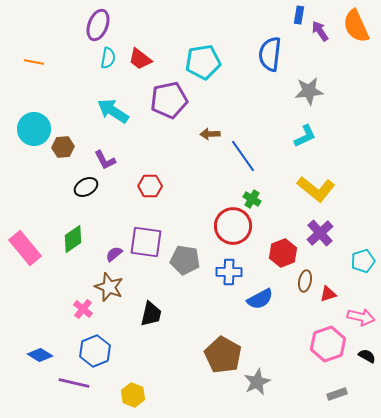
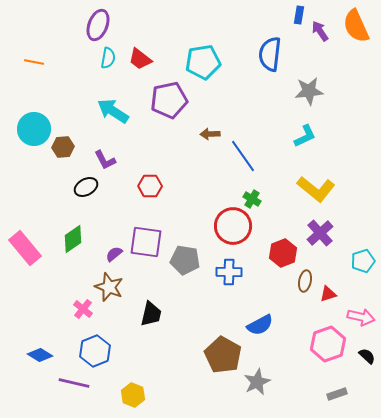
blue semicircle at (260, 299): moved 26 px down
black semicircle at (367, 356): rotated 12 degrees clockwise
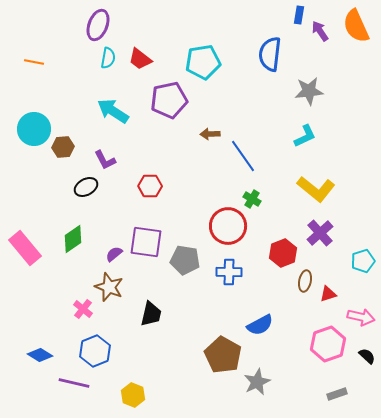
red circle at (233, 226): moved 5 px left
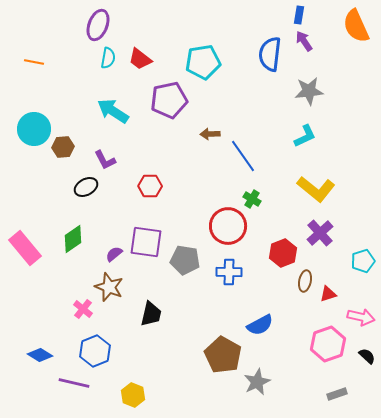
purple arrow at (320, 31): moved 16 px left, 10 px down
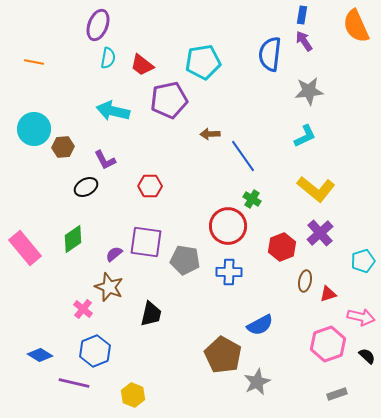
blue rectangle at (299, 15): moved 3 px right
red trapezoid at (140, 59): moved 2 px right, 6 px down
cyan arrow at (113, 111): rotated 20 degrees counterclockwise
red hexagon at (283, 253): moved 1 px left, 6 px up
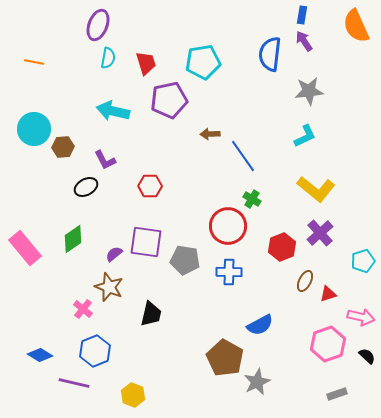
red trapezoid at (142, 65): moved 4 px right, 2 px up; rotated 145 degrees counterclockwise
brown ellipse at (305, 281): rotated 15 degrees clockwise
brown pentagon at (223, 355): moved 2 px right, 3 px down
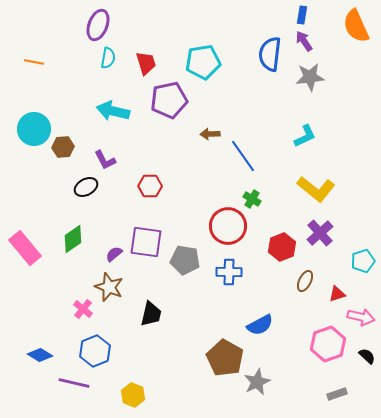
gray star at (309, 91): moved 1 px right, 14 px up
red triangle at (328, 294): moved 9 px right
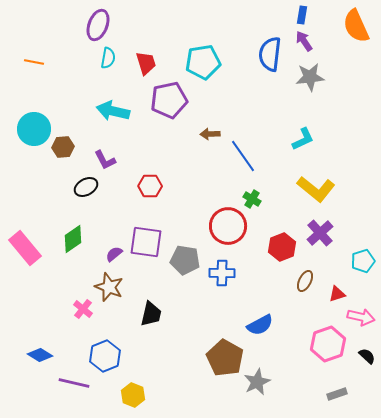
cyan L-shape at (305, 136): moved 2 px left, 3 px down
blue cross at (229, 272): moved 7 px left, 1 px down
blue hexagon at (95, 351): moved 10 px right, 5 px down
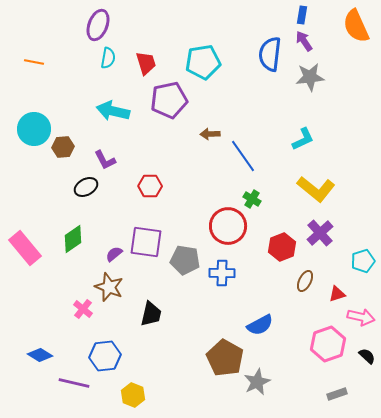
blue hexagon at (105, 356): rotated 16 degrees clockwise
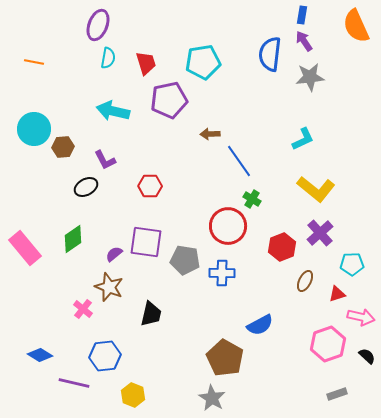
blue line at (243, 156): moved 4 px left, 5 px down
cyan pentagon at (363, 261): moved 11 px left, 3 px down; rotated 15 degrees clockwise
gray star at (257, 382): moved 45 px left, 16 px down; rotated 16 degrees counterclockwise
